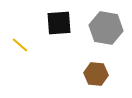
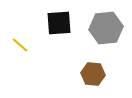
gray hexagon: rotated 16 degrees counterclockwise
brown hexagon: moved 3 px left
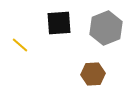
gray hexagon: rotated 16 degrees counterclockwise
brown hexagon: rotated 10 degrees counterclockwise
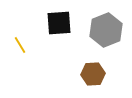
gray hexagon: moved 2 px down
yellow line: rotated 18 degrees clockwise
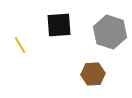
black square: moved 2 px down
gray hexagon: moved 4 px right, 2 px down; rotated 20 degrees counterclockwise
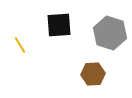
gray hexagon: moved 1 px down
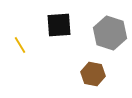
brown hexagon: rotated 15 degrees clockwise
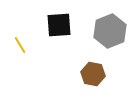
gray hexagon: moved 2 px up; rotated 20 degrees clockwise
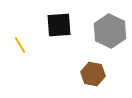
gray hexagon: rotated 12 degrees counterclockwise
